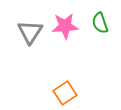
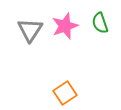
pink star: rotated 16 degrees counterclockwise
gray triangle: moved 2 px up
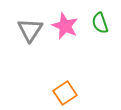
pink star: rotated 28 degrees counterclockwise
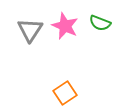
green semicircle: rotated 50 degrees counterclockwise
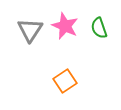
green semicircle: moved 1 px left, 5 px down; rotated 50 degrees clockwise
orange square: moved 12 px up
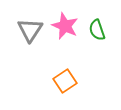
green semicircle: moved 2 px left, 2 px down
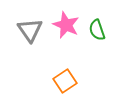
pink star: moved 1 px right, 1 px up
gray triangle: rotated 8 degrees counterclockwise
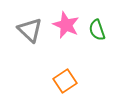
gray triangle: rotated 12 degrees counterclockwise
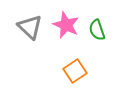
gray triangle: moved 3 px up
orange square: moved 10 px right, 10 px up
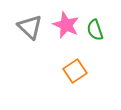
green semicircle: moved 2 px left
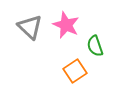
green semicircle: moved 16 px down
